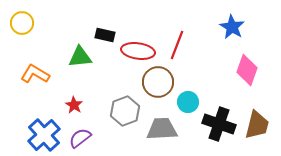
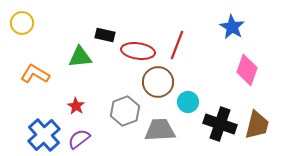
red star: moved 2 px right, 1 px down
black cross: moved 1 px right
gray trapezoid: moved 2 px left, 1 px down
purple semicircle: moved 1 px left, 1 px down
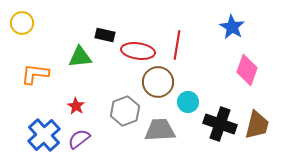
red line: rotated 12 degrees counterclockwise
orange L-shape: rotated 24 degrees counterclockwise
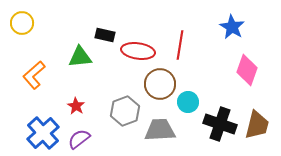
red line: moved 3 px right
orange L-shape: moved 1 px left, 1 px down; rotated 48 degrees counterclockwise
brown circle: moved 2 px right, 2 px down
blue cross: moved 1 px left, 2 px up
